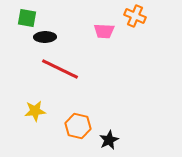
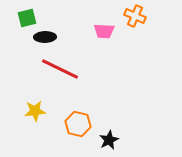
green square: rotated 24 degrees counterclockwise
orange hexagon: moved 2 px up
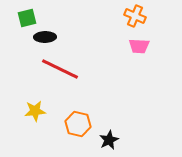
pink trapezoid: moved 35 px right, 15 px down
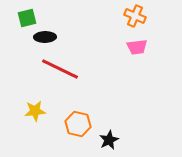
pink trapezoid: moved 2 px left, 1 px down; rotated 10 degrees counterclockwise
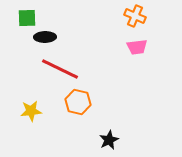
green square: rotated 12 degrees clockwise
yellow star: moved 4 px left
orange hexagon: moved 22 px up
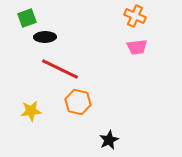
green square: rotated 18 degrees counterclockwise
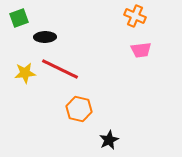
green square: moved 8 px left
pink trapezoid: moved 4 px right, 3 px down
orange hexagon: moved 1 px right, 7 px down
yellow star: moved 6 px left, 38 px up
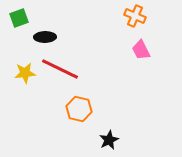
pink trapezoid: rotated 70 degrees clockwise
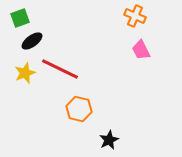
green square: moved 1 px right
black ellipse: moved 13 px left, 4 px down; rotated 35 degrees counterclockwise
yellow star: rotated 15 degrees counterclockwise
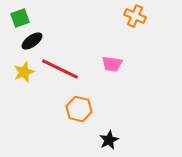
pink trapezoid: moved 29 px left, 14 px down; rotated 55 degrees counterclockwise
yellow star: moved 1 px left, 1 px up
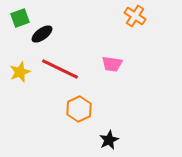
orange cross: rotated 10 degrees clockwise
black ellipse: moved 10 px right, 7 px up
yellow star: moved 4 px left
orange hexagon: rotated 20 degrees clockwise
